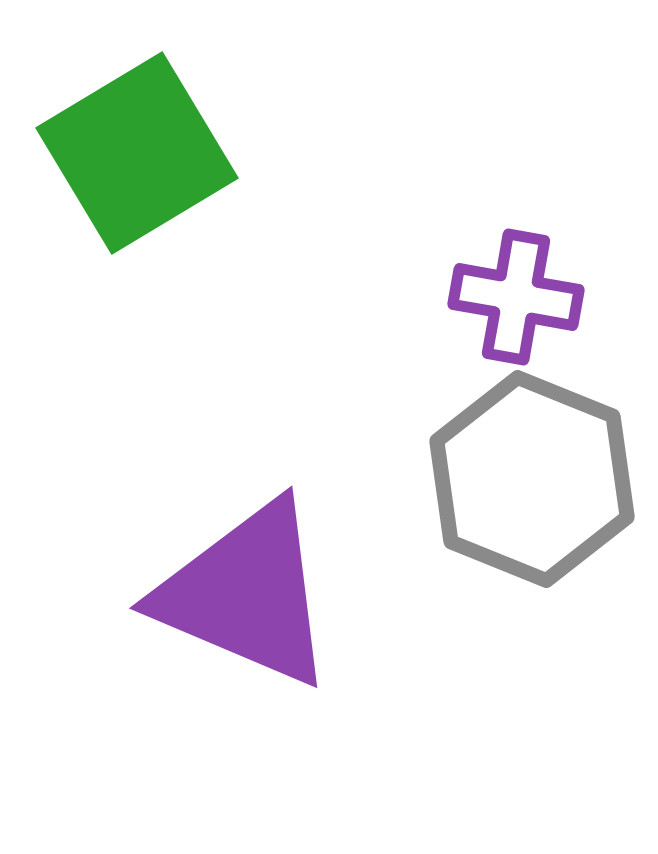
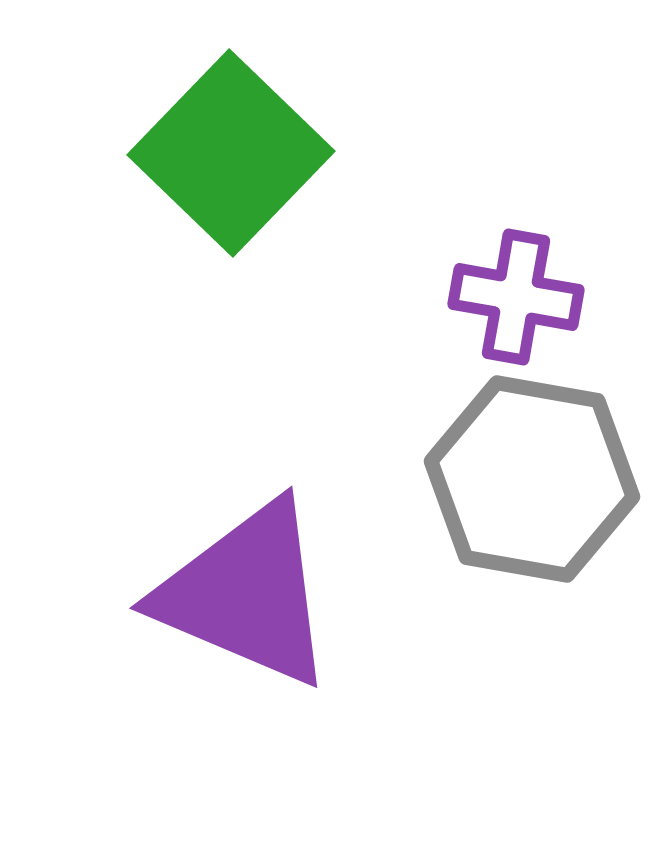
green square: moved 94 px right; rotated 15 degrees counterclockwise
gray hexagon: rotated 12 degrees counterclockwise
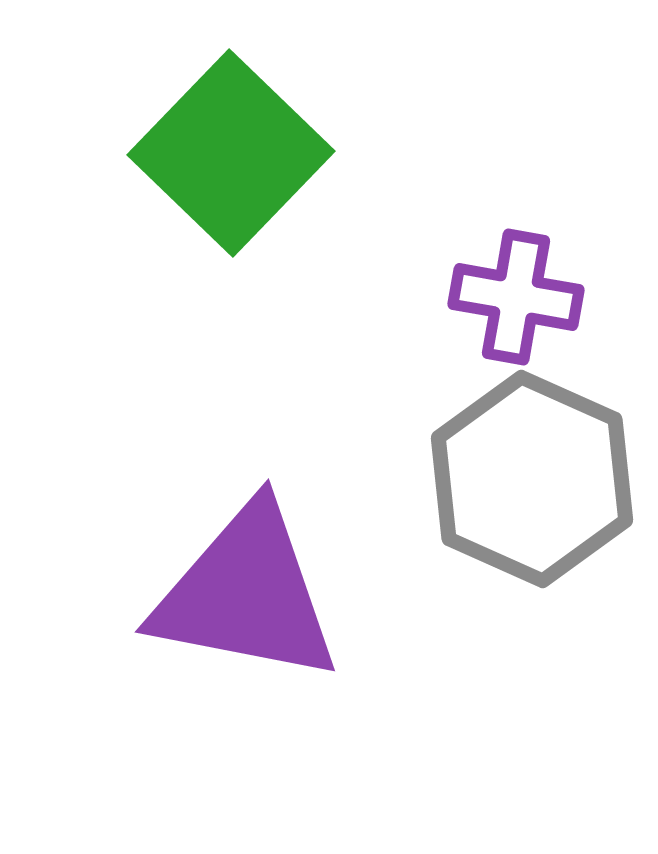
gray hexagon: rotated 14 degrees clockwise
purple triangle: rotated 12 degrees counterclockwise
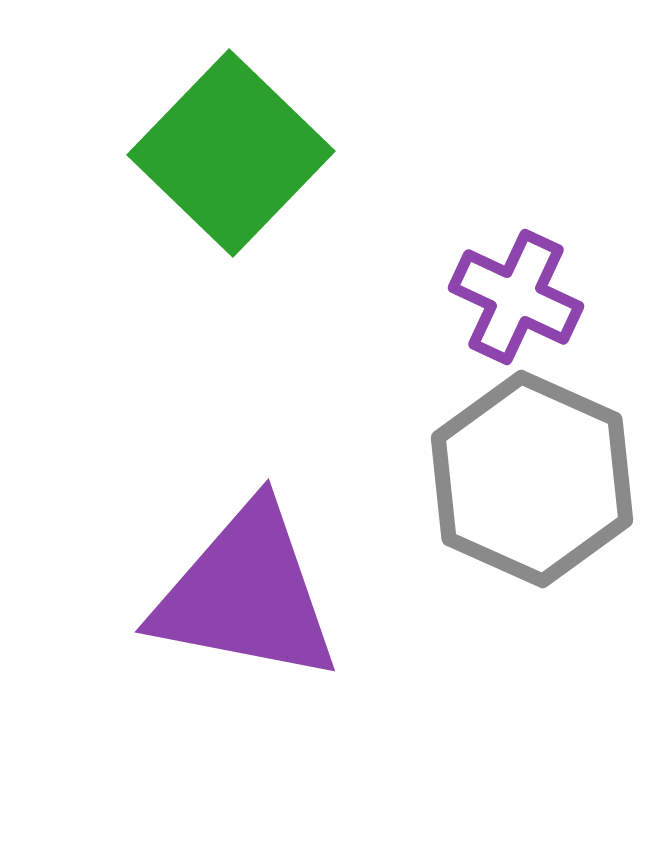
purple cross: rotated 15 degrees clockwise
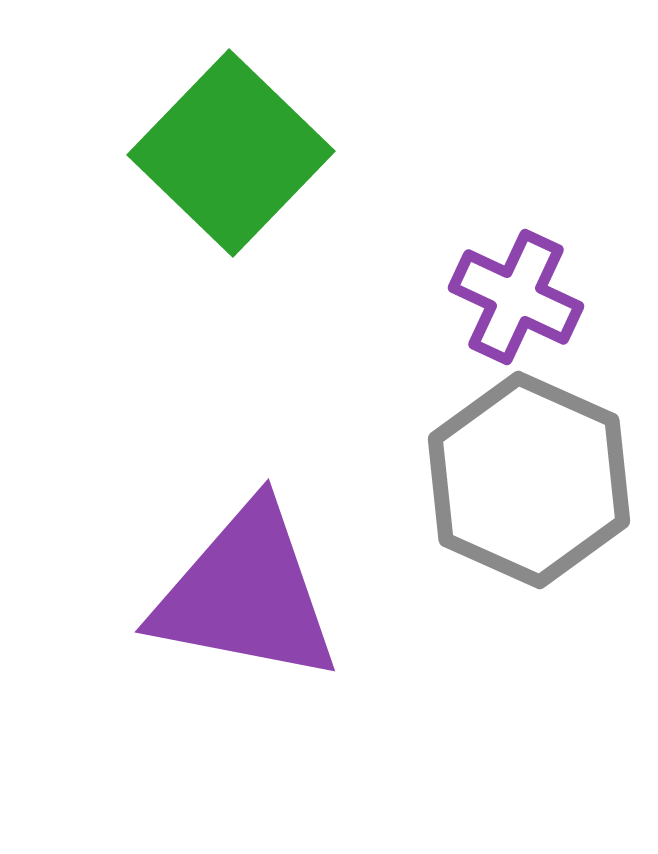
gray hexagon: moved 3 px left, 1 px down
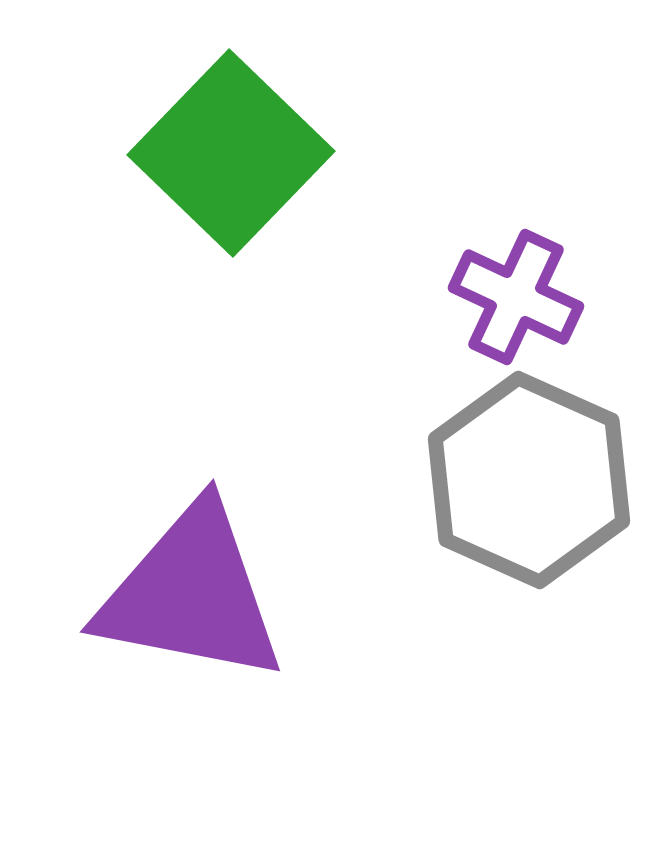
purple triangle: moved 55 px left
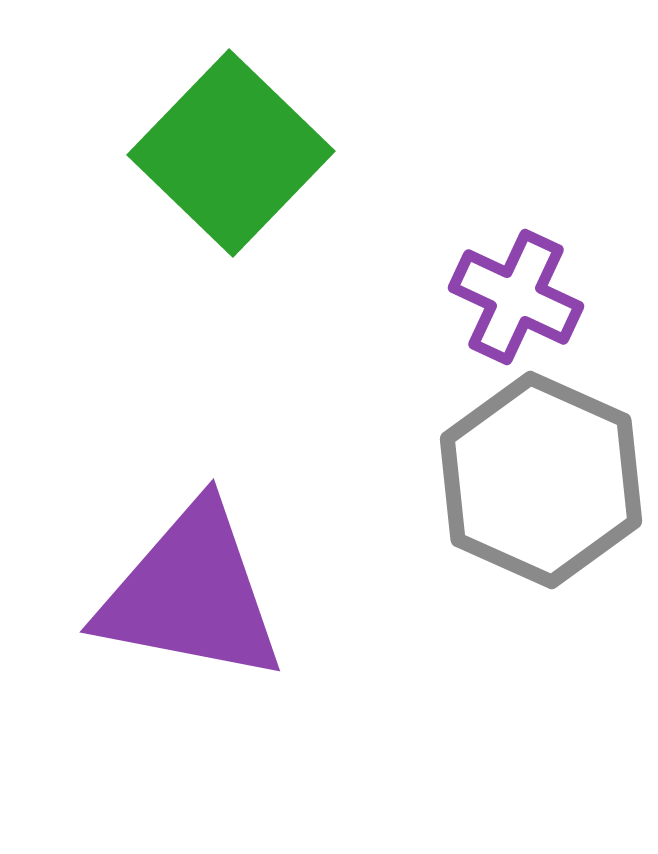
gray hexagon: moved 12 px right
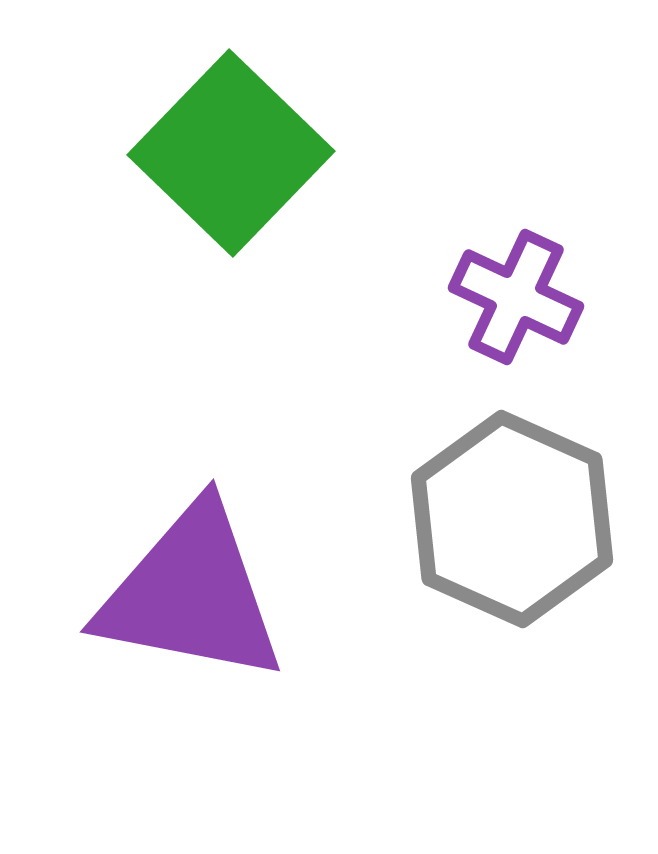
gray hexagon: moved 29 px left, 39 px down
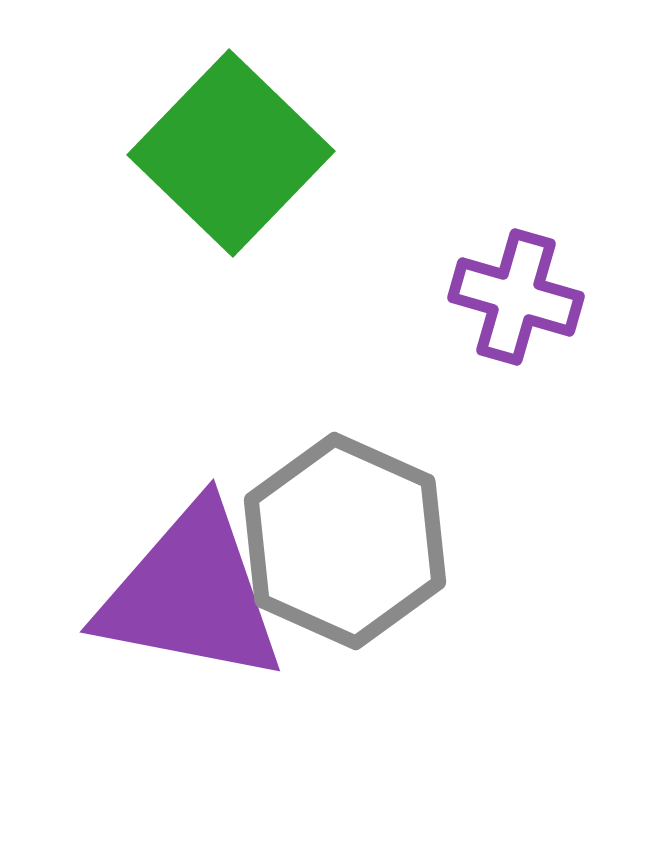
purple cross: rotated 9 degrees counterclockwise
gray hexagon: moved 167 px left, 22 px down
